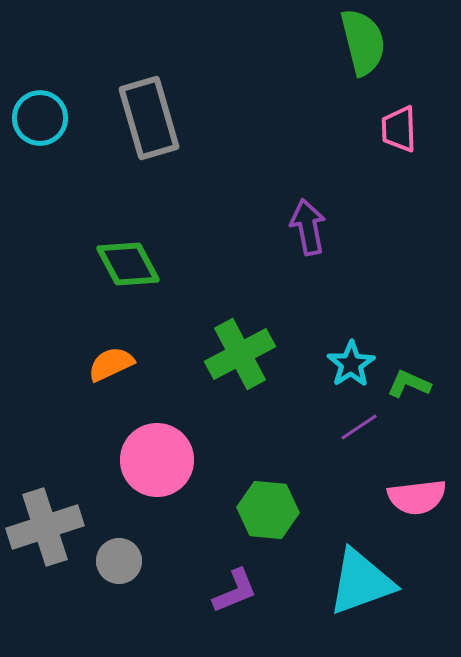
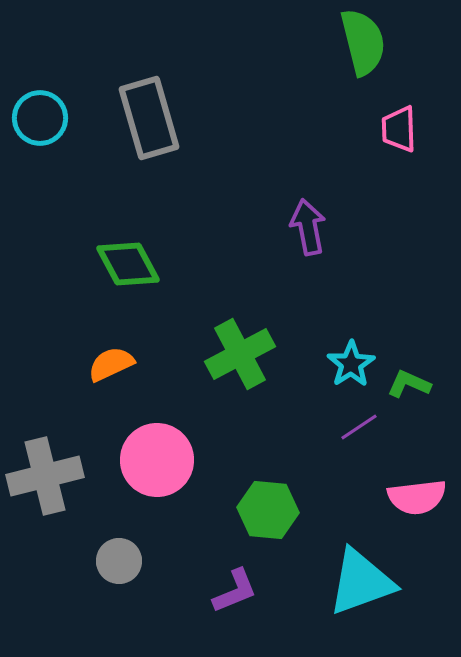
gray cross: moved 51 px up; rotated 4 degrees clockwise
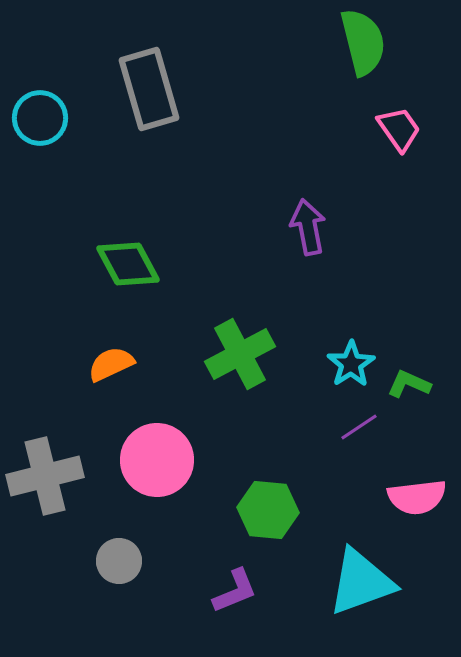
gray rectangle: moved 29 px up
pink trapezoid: rotated 147 degrees clockwise
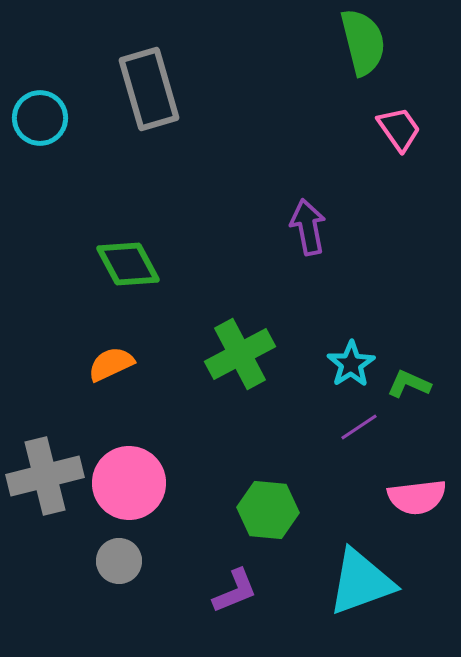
pink circle: moved 28 px left, 23 px down
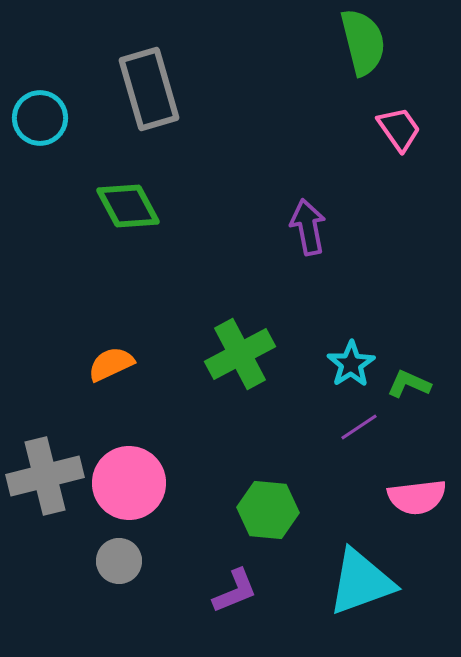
green diamond: moved 58 px up
